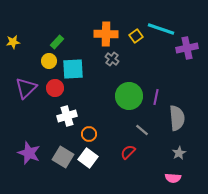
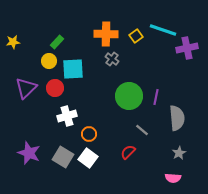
cyan line: moved 2 px right, 1 px down
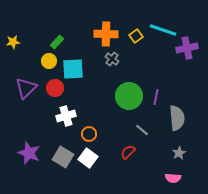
white cross: moved 1 px left
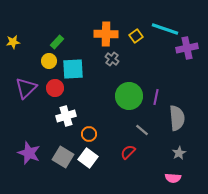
cyan line: moved 2 px right, 1 px up
